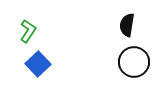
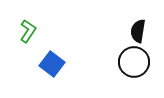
black semicircle: moved 11 px right, 6 px down
blue square: moved 14 px right; rotated 10 degrees counterclockwise
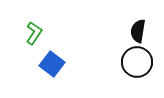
green L-shape: moved 6 px right, 2 px down
black circle: moved 3 px right
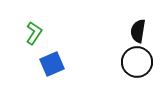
blue square: rotated 30 degrees clockwise
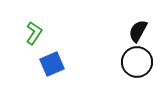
black semicircle: rotated 20 degrees clockwise
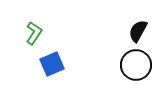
black circle: moved 1 px left, 3 px down
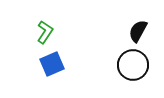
green L-shape: moved 11 px right, 1 px up
black circle: moved 3 px left
